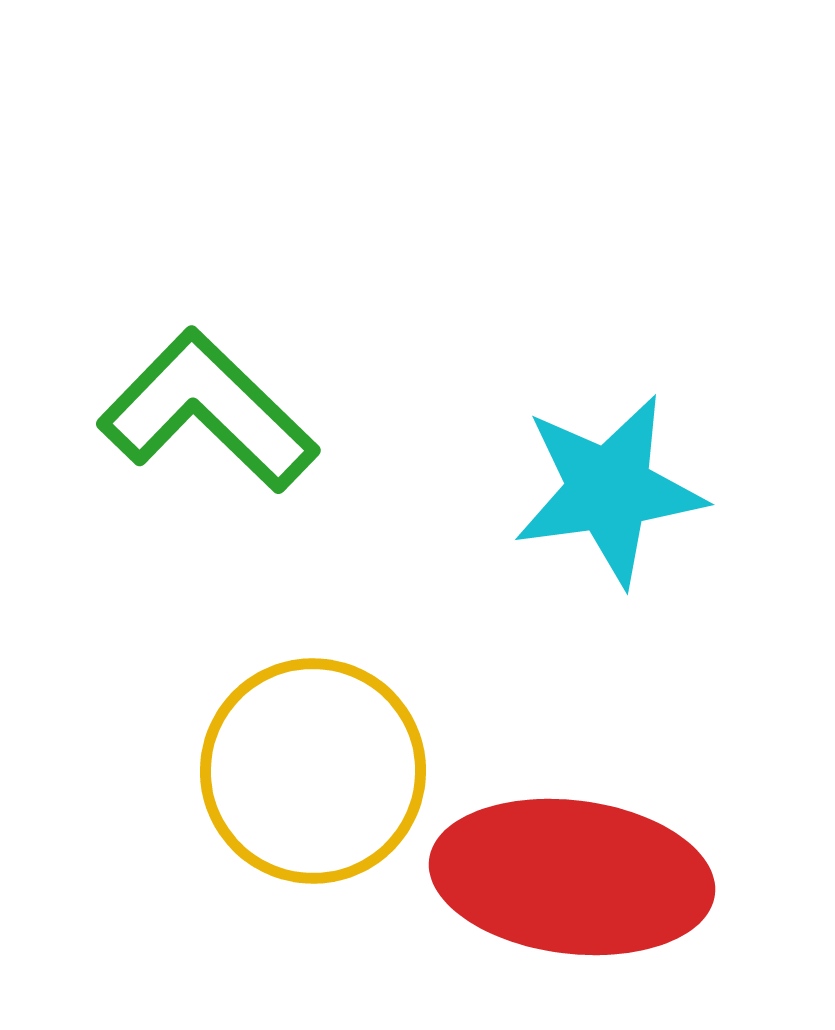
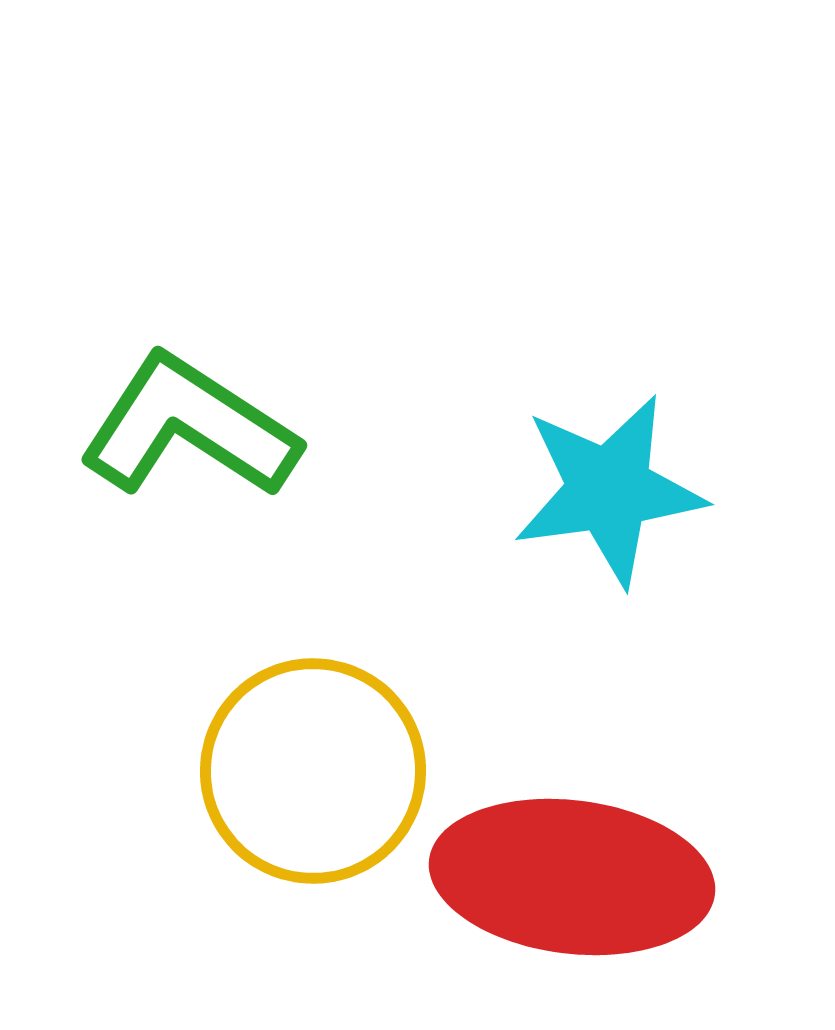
green L-shape: moved 19 px left, 16 px down; rotated 11 degrees counterclockwise
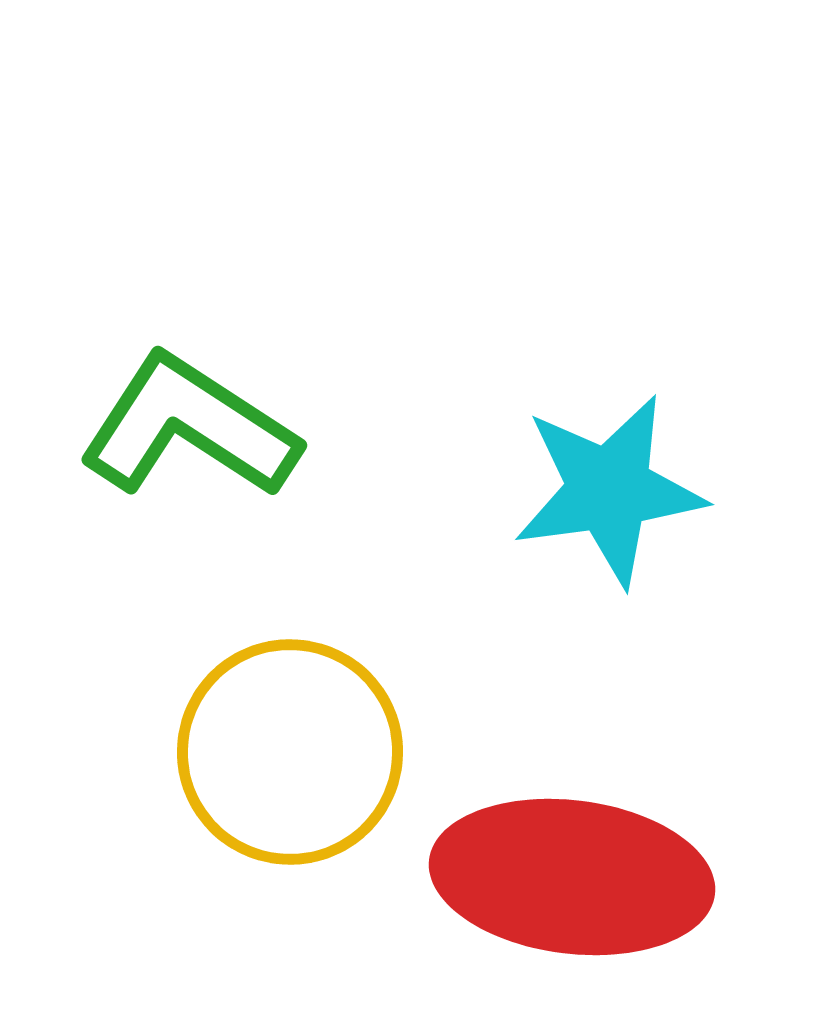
yellow circle: moved 23 px left, 19 px up
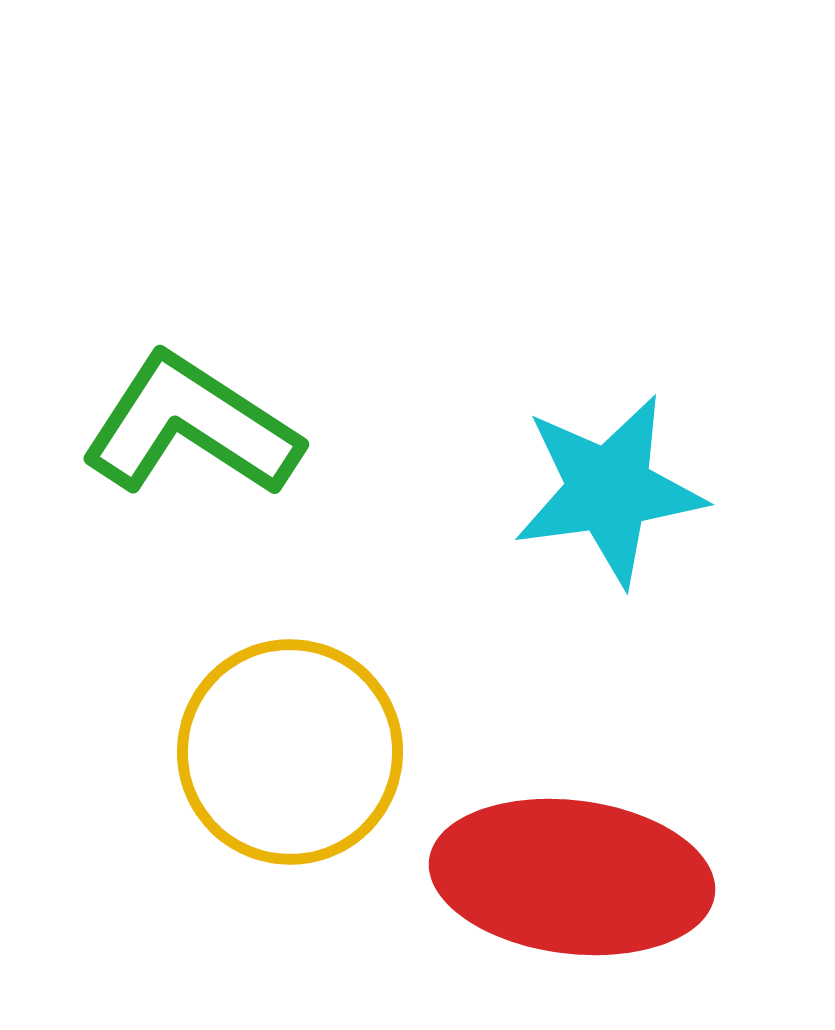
green L-shape: moved 2 px right, 1 px up
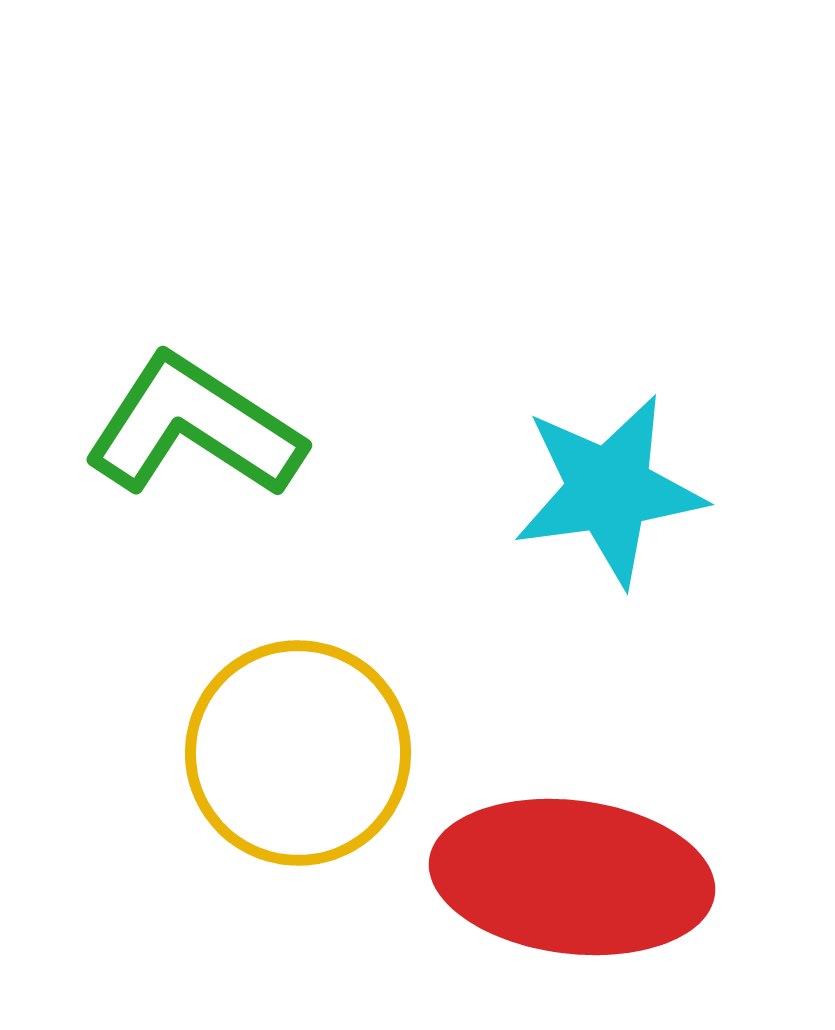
green L-shape: moved 3 px right, 1 px down
yellow circle: moved 8 px right, 1 px down
